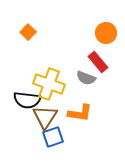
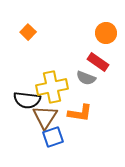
red rectangle: rotated 15 degrees counterclockwise
yellow cross: moved 3 px right, 3 px down; rotated 32 degrees counterclockwise
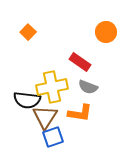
orange circle: moved 1 px up
red rectangle: moved 18 px left
gray semicircle: moved 2 px right, 9 px down
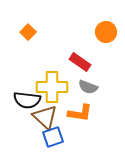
yellow cross: rotated 12 degrees clockwise
brown triangle: rotated 20 degrees counterclockwise
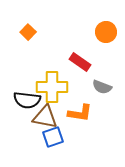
gray semicircle: moved 14 px right
brown triangle: rotated 32 degrees counterclockwise
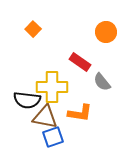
orange square: moved 5 px right, 3 px up
gray semicircle: moved 5 px up; rotated 30 degrees clockwise
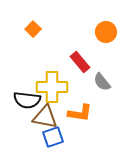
red rectangle: rotated 15 degrees clockwise
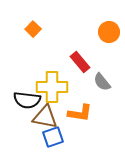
orange circle: moved 3 px right
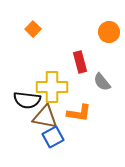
red rectangle: rotated 25 degrees clockwise
orange L-shape: moved 1 px left
blue square: rotated 10 degrees counterclockwise
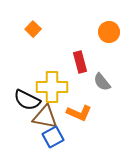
black semicircle: rotated 20 degrees clockwise
orange L-shape: rotated 15 degrees clockwise
